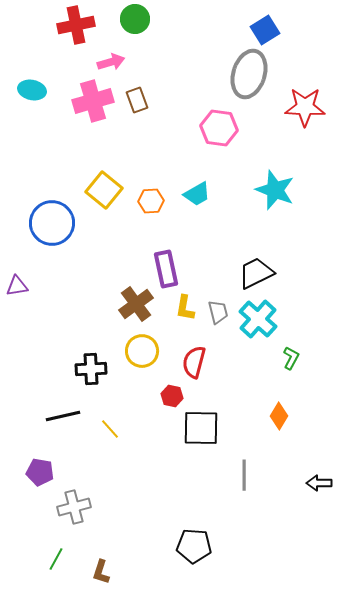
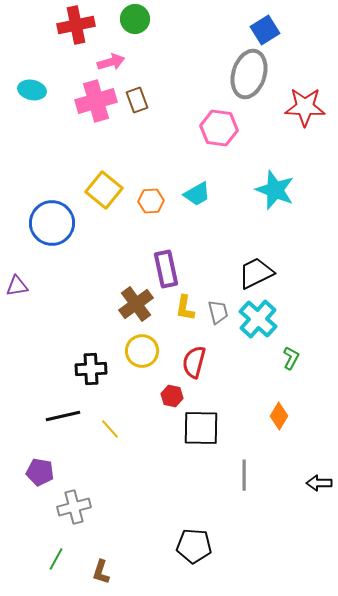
pink cross: moved 3 px right
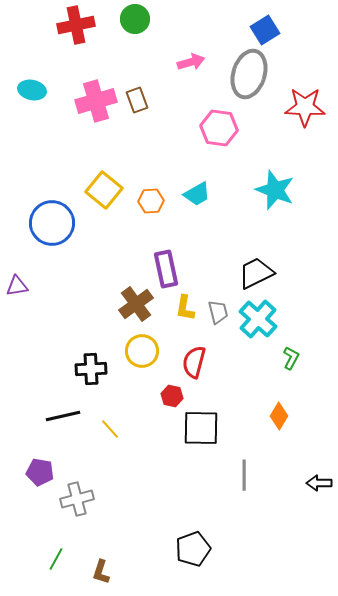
pink arrow: moved 80 px right
gray cross: moved 3 px right, 8 px up
black pentagon: moved 1 px left, 3 px down; rotated 24 degrees counterclockwise
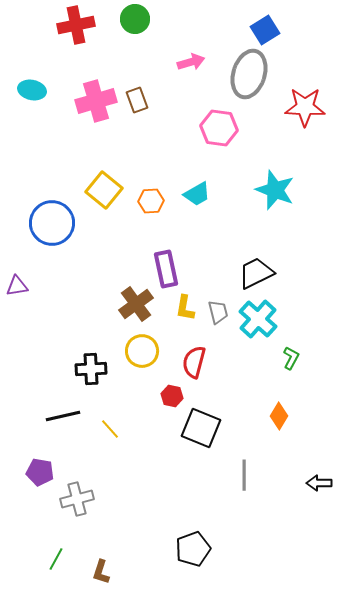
black square: rotated 21 degrees clockwise
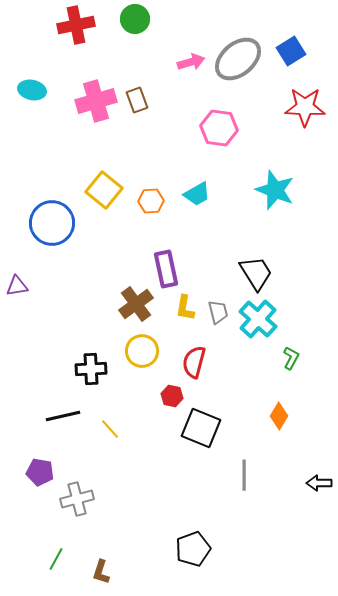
blue square: moved 26 px right, 21 px down
gray ellipse: moved 11 px left, 15 px up; rotated 33 degrees clockwise
black trapezoid: rotated 84 degrees clockwise
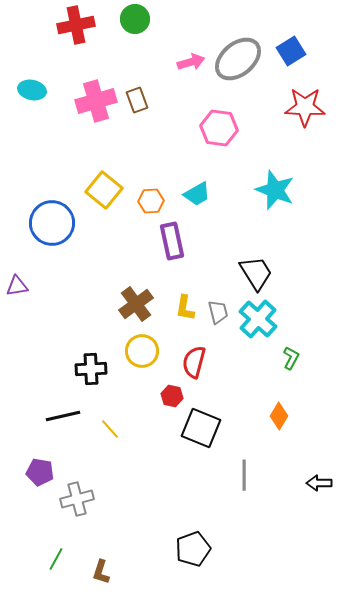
purple rectangle: moved 6 px right, 28 px up
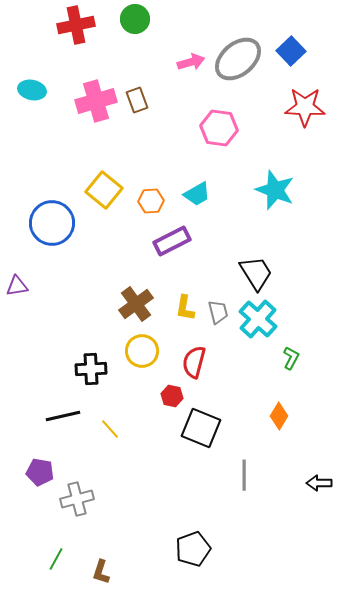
blue square: rotated 12 degrees counterclockwise
purple rectangle: rotated 75 degrees clockwise
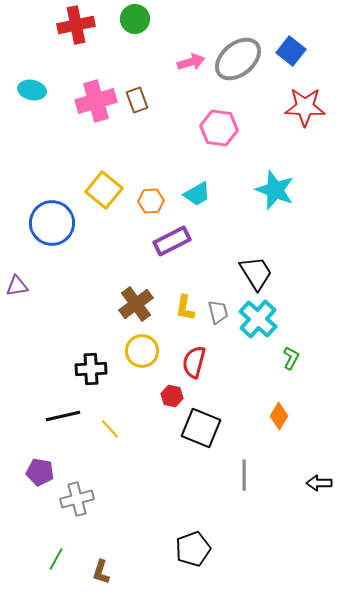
blue square: rotated 8 degrees counterclockwise
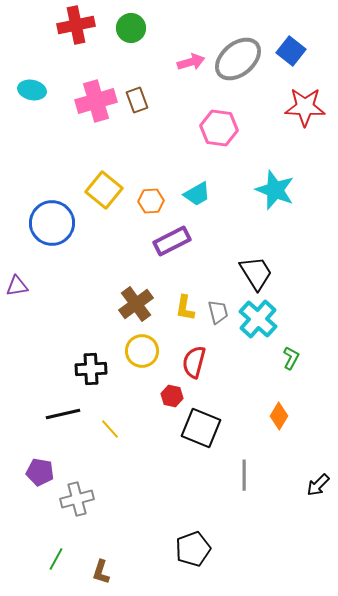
green circle: moved 4 px left, 9 px down
black line: moved 2 px up
black arrow: moved 1 px left, 2 px down; rotated 45 degrees counterclockwise
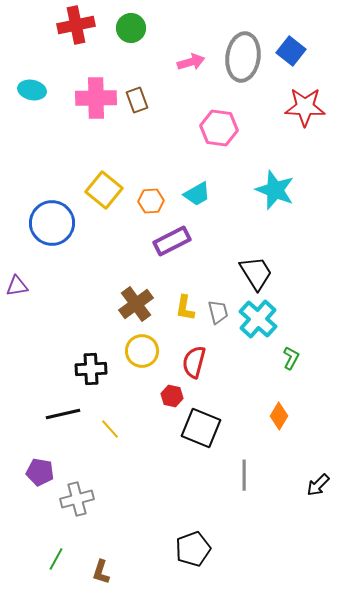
gray ellipse: moved 5 px right, 2 px up; rotated 42 degrees counterclockwise
pink cross: moved 3 px up; rotated 15 degrees clockwise
